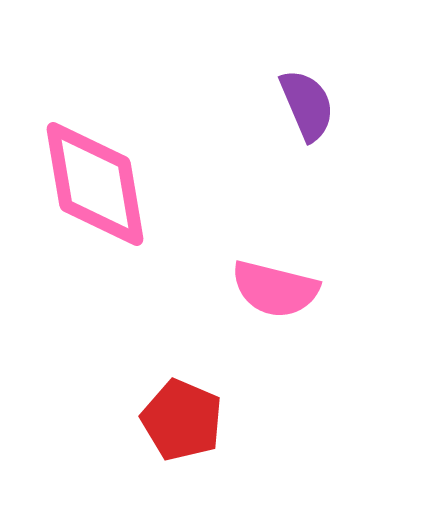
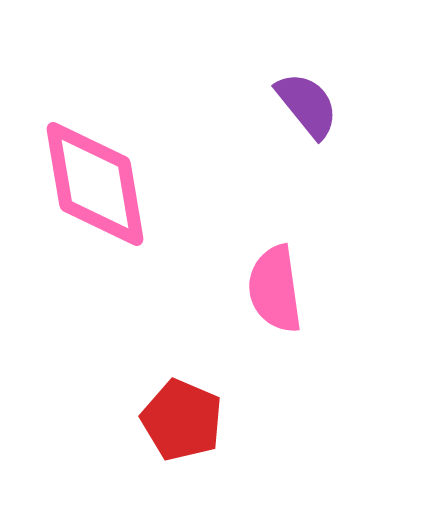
purple semicircle: rotated 16 degrees counterclockwise
pink semicircle: rotated 68 degrees clockwise
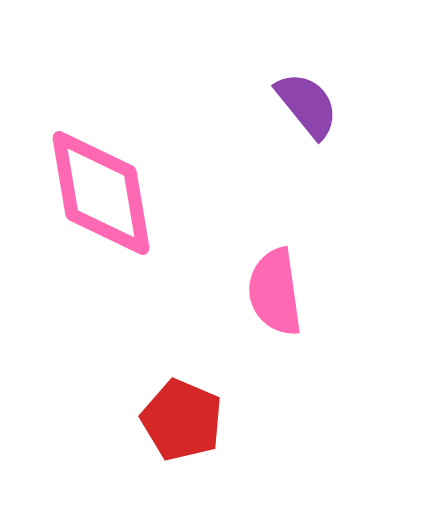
pink diamond: moved 6 px right, 9 px down
pink semicircle: moved 3 px down
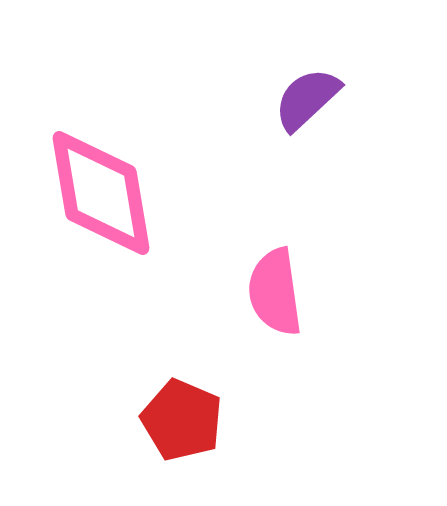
purple semicircle: moved 6 px up; rotated 94 degrees counterclockwise
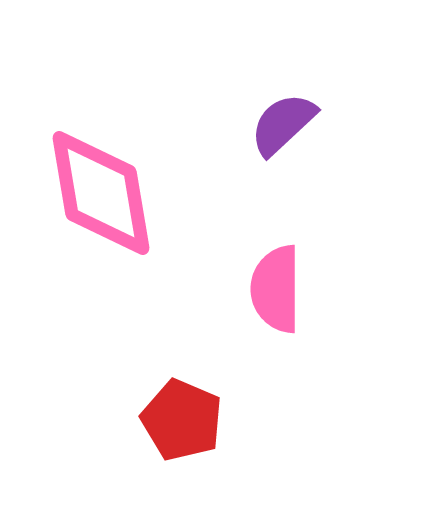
purple semicircle: moved 24 px left, 25 px down
pink semicircle: moved 1 px right, 3 px up; rotated 8 degrees clockwise
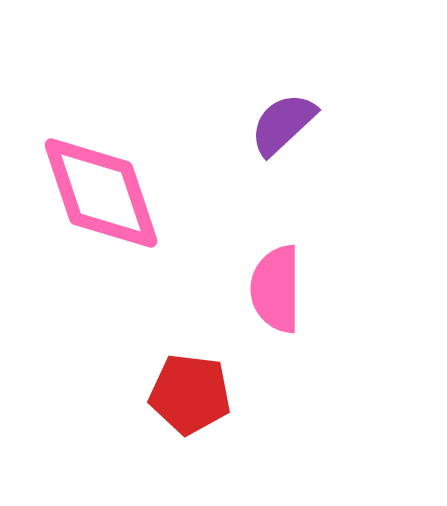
pink diamond: rotated 9 degrees counterclockwise
red pentagon: moved 8 px right, 26 px up; rotated 16 degrees counterclockwise
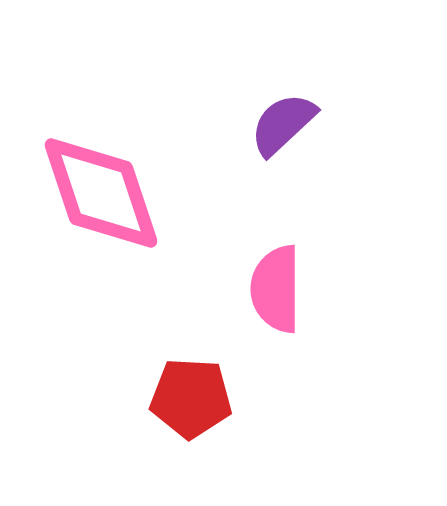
red pentagon: moved 1 px right, 4 px down; rotated 4 degrees counterclockwise
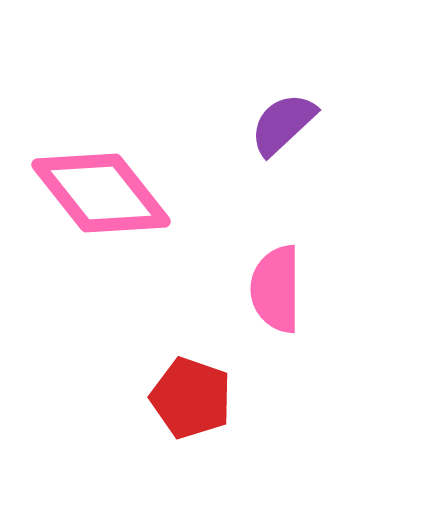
pink diamond: rotated 20 degrees counterclockwise
red pentagon: rotated 16 degrees clockwise
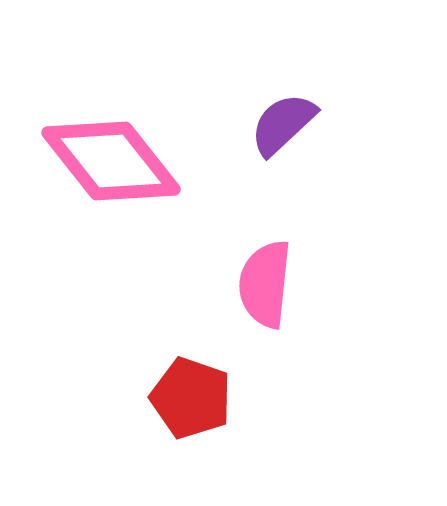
pink diamond: moved 10 px right, 32 px up
pink semicircle: moved 11 px left, 5 px up; rotated 6 degrees clockwise
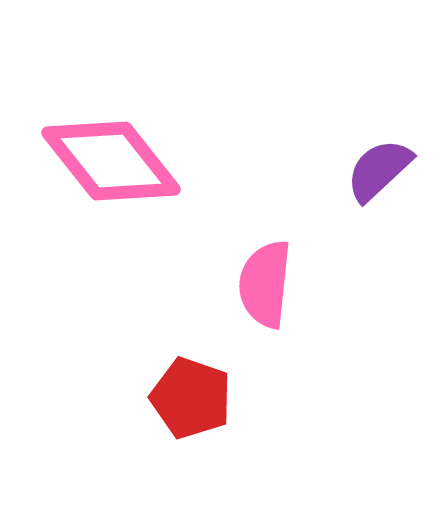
purple semicircle: moved 96 px right, 46 px down
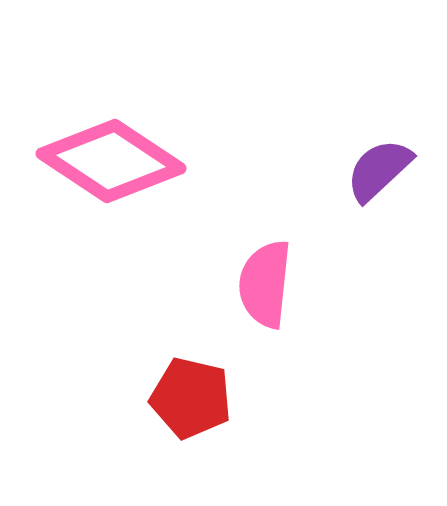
pink diamond: rotated 18 degrees counterclockwise
red pentagon: rotated 6 degrees counterclockwise
